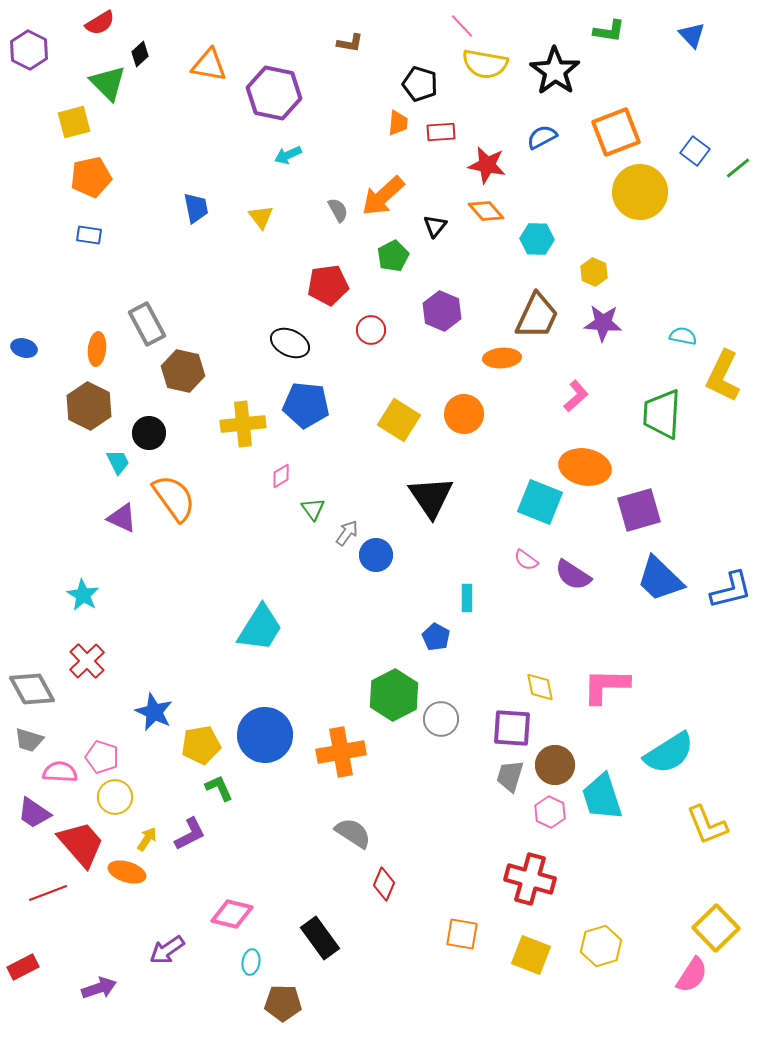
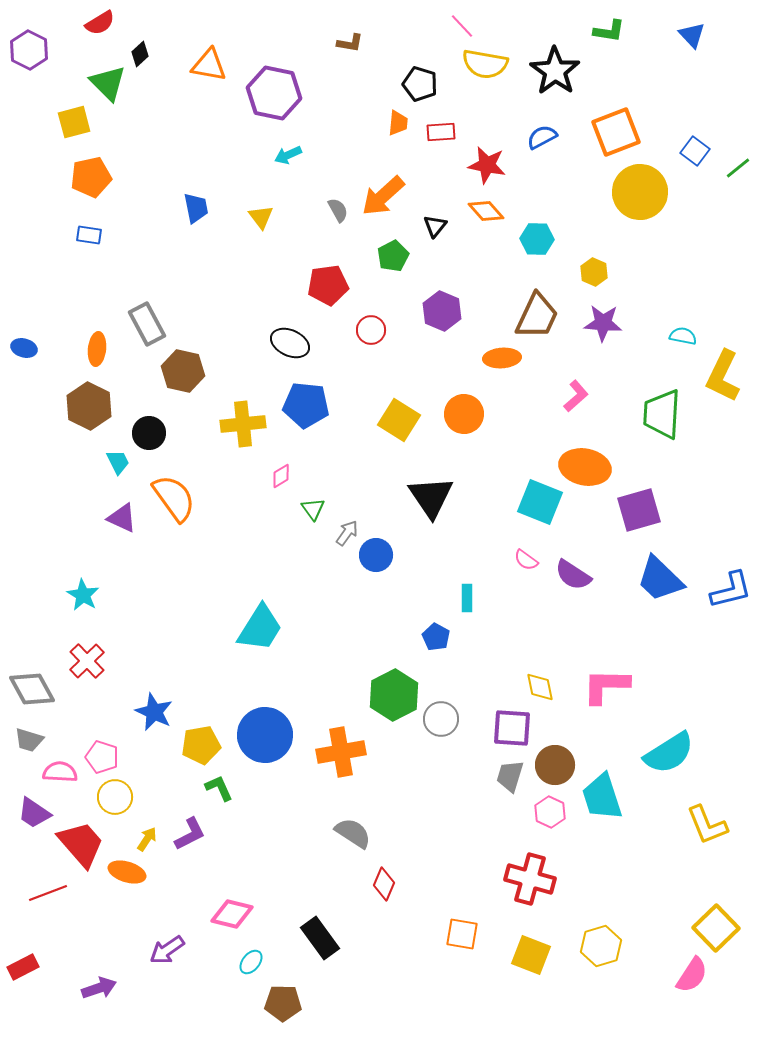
cyan ellipse at (251, 962): rotated 30 degrees clockwise
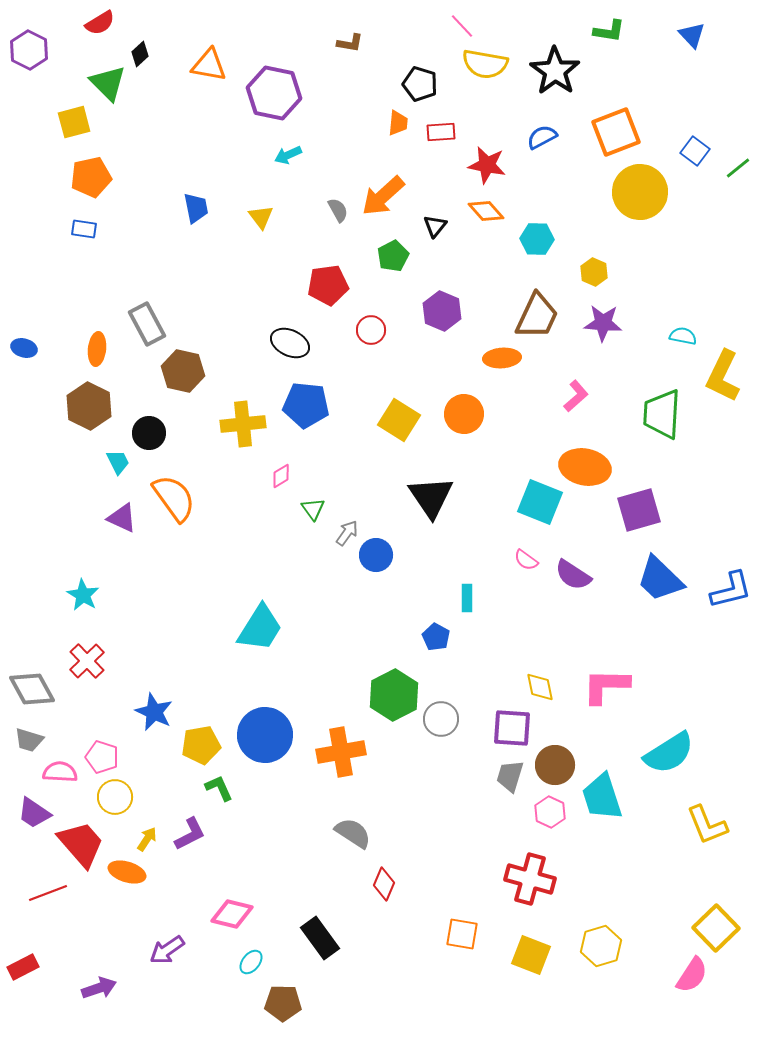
blue rectangle at (89, 235): moved 5 px left, 6 px up
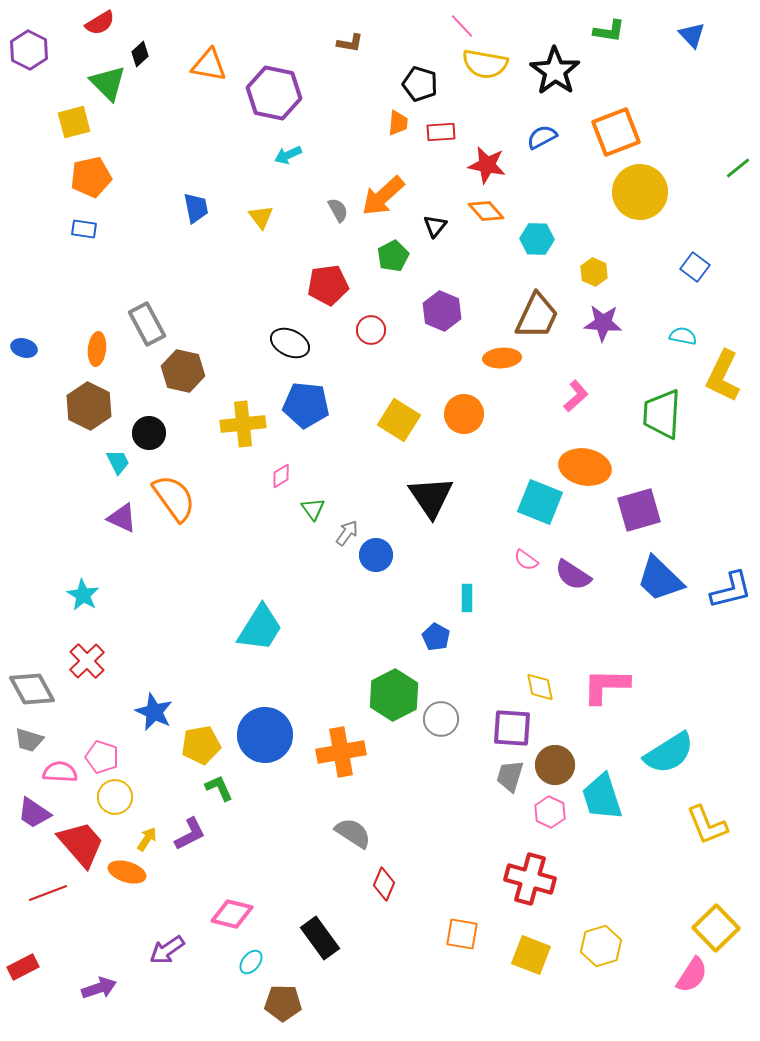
blue square at (695, 151): moved 116 px down
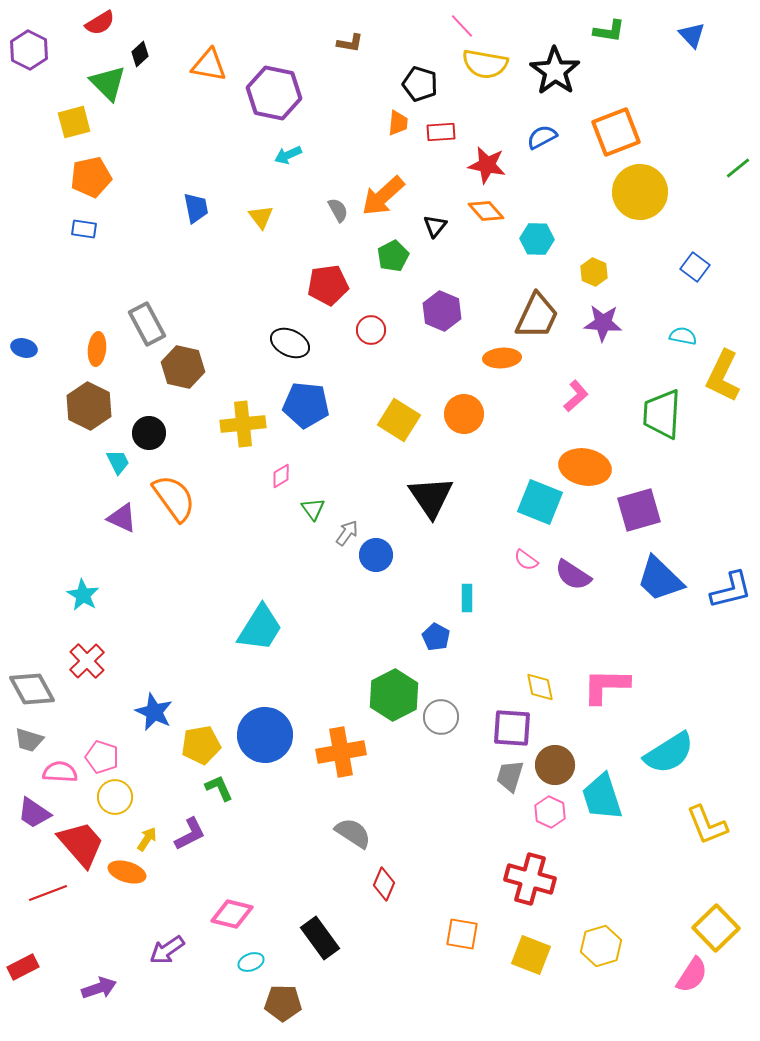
brown hexagon at (183, 371): moved 4 px up
gray circle at (441, 719): moved 2 px up
cyan ellipse at (251, 962): rotated 30 degrees clockwise
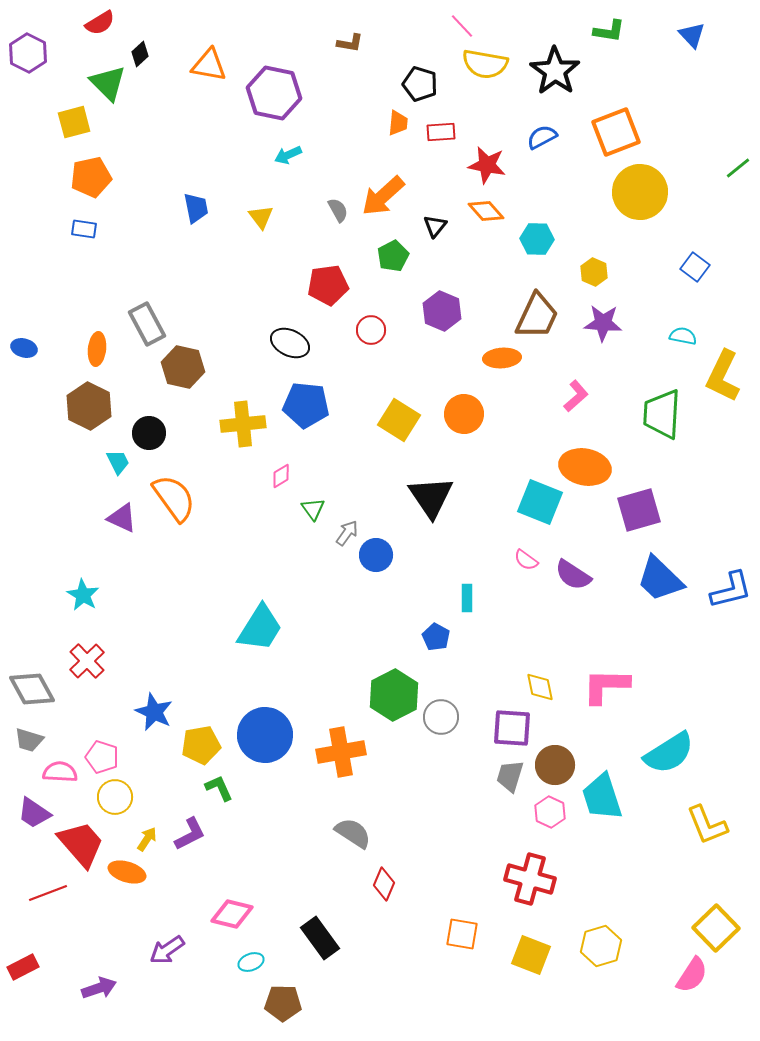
purple hexagon at (29, 50): moved 1 px left, 3 px down
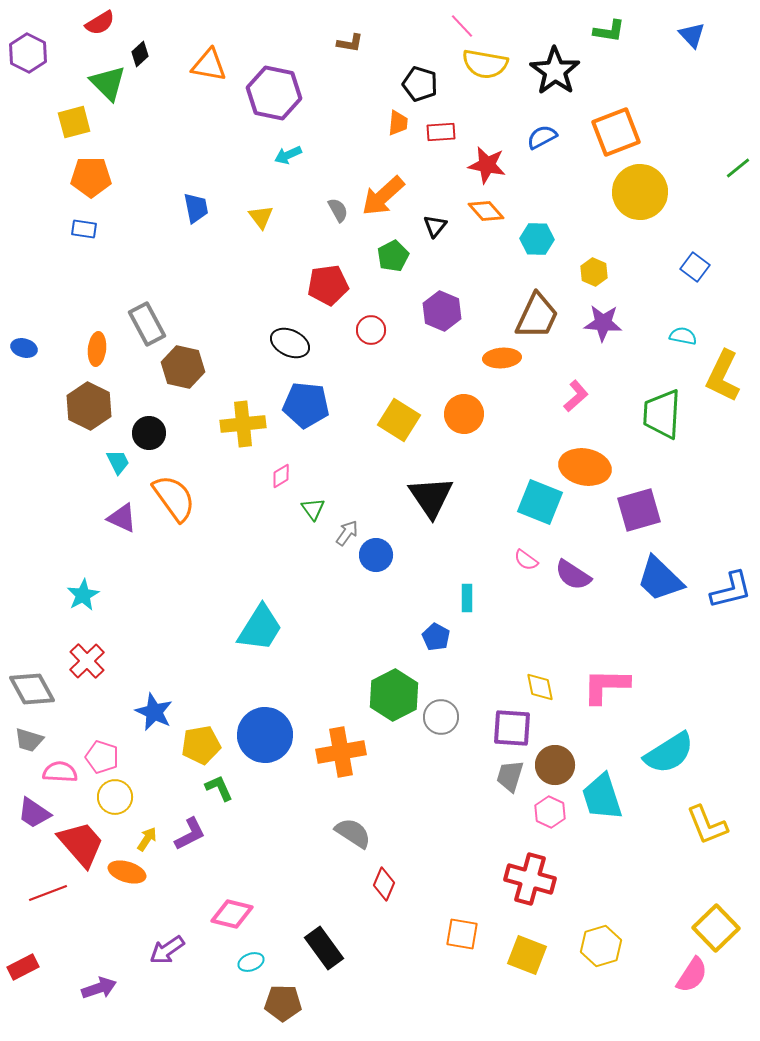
orange pentagon at (91, 177): rotated 12 degrees clockwise
cyan star at (83, 595): rotated 12 degrees clockwise
black rectangle at (320, 938): moved 4 px right, 10 px down
yellow square at (531, 955): moved 4 px left
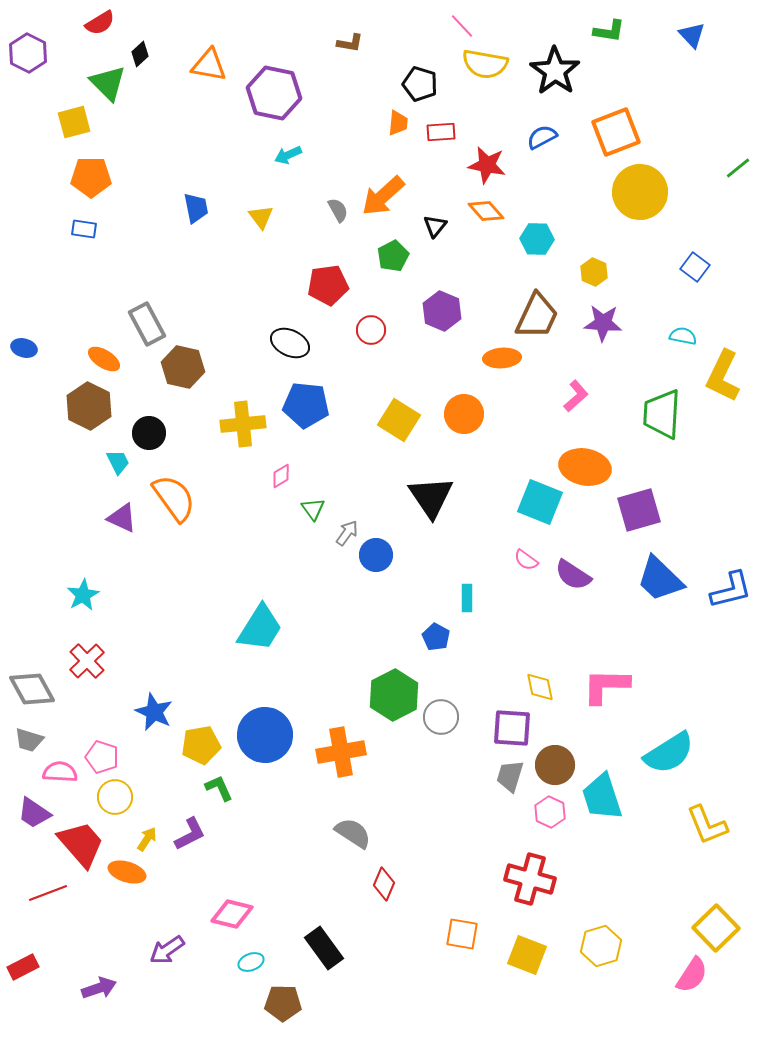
orange ellipse at (97, 349): moved 7 px right, 10 px down; rotated 64 degrees counterclockwise
